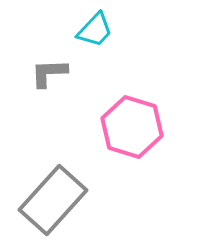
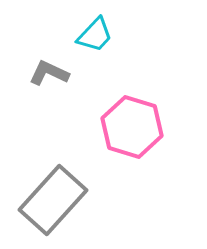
cyan trapezoid: moved 5 px down
gray L-shape: rotated 27 degrees clockwise
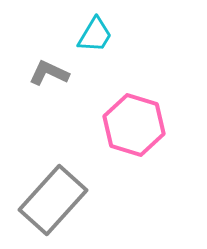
cyan trapezoid: rotated 12 degrees counterclockwise
pink hexagon: moved 2 px right, 2 px up
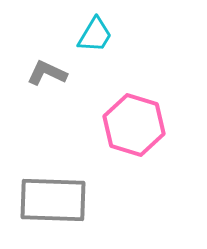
gray L-shape: moved 2 px left
gray rectangle: rotated 50 degrees clockwise
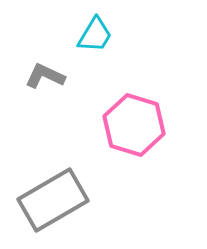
gray L-shape: moved 2 px left, 3 px down
gray rectangle: rotated 32 degrees counterclockwise
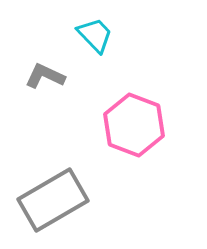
cyan trapezoid: rotated 75 degrees counterclockwise
pink hexagon: rotated 4 degrees clockwise
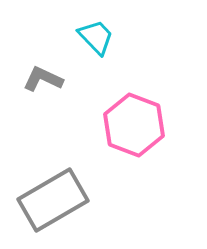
cyan trapezoid: moved 1 px right, 2 px down
gray L-shape: moved 2 px left, 3 px down
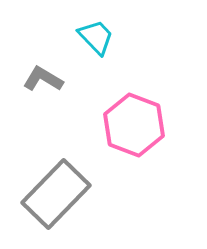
gray L-shape: rotated 6 degrees clockwise
gray rectangle: moved 3 px right, 6 px up; rotated 16 degrees counterclockwise
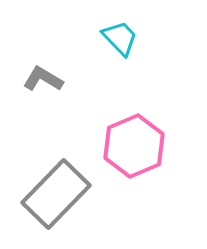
cyan trapezoid: moved 24 px right, 1 px down
pink hexagon: moved 21 px down; rotated 16 degrees clockwise
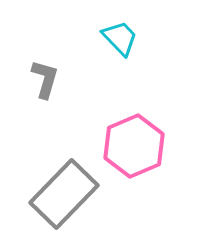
gray L-shape: moved 2 px right; rotated 75 degrees clockwise
gray rectangle: moved 8 px right
